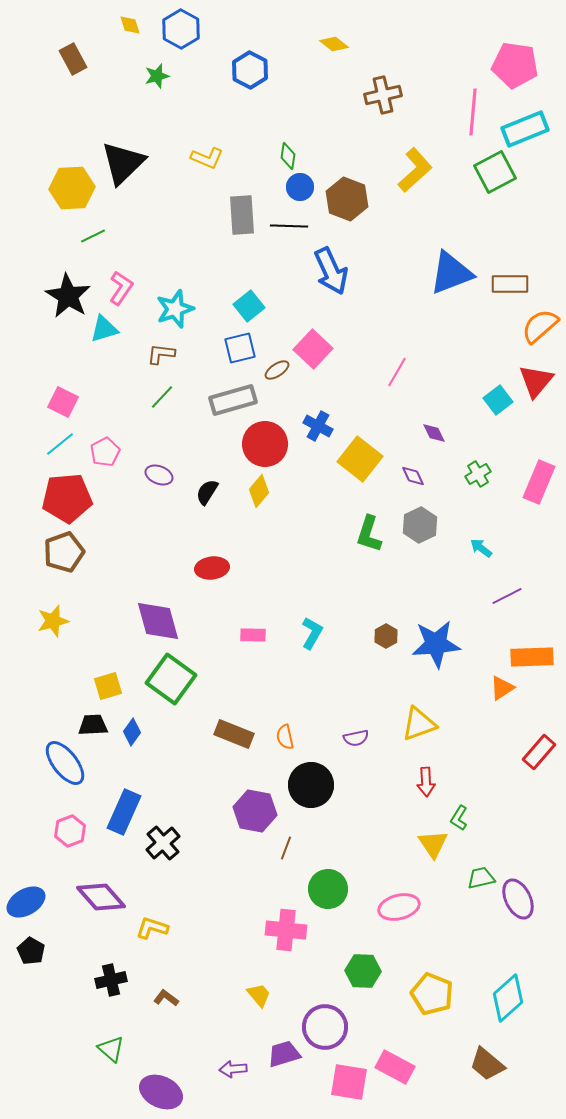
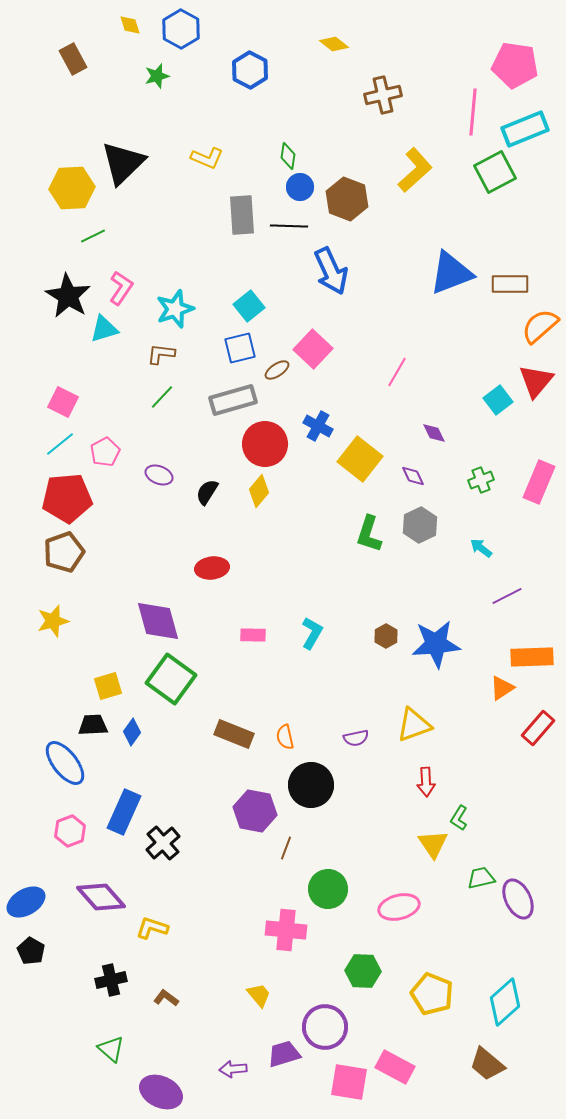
green cross at (478, 474): moved 3 px right, 6 px down; rotated 10 degrees clockwise
yellow triangle at (419, 724): moved 5 px left, 1 px down
red rectangle at (539, 752): moved 1 px left, 24 px up
cyan diamond at (508, 998): moved 3 px left, 4 px down
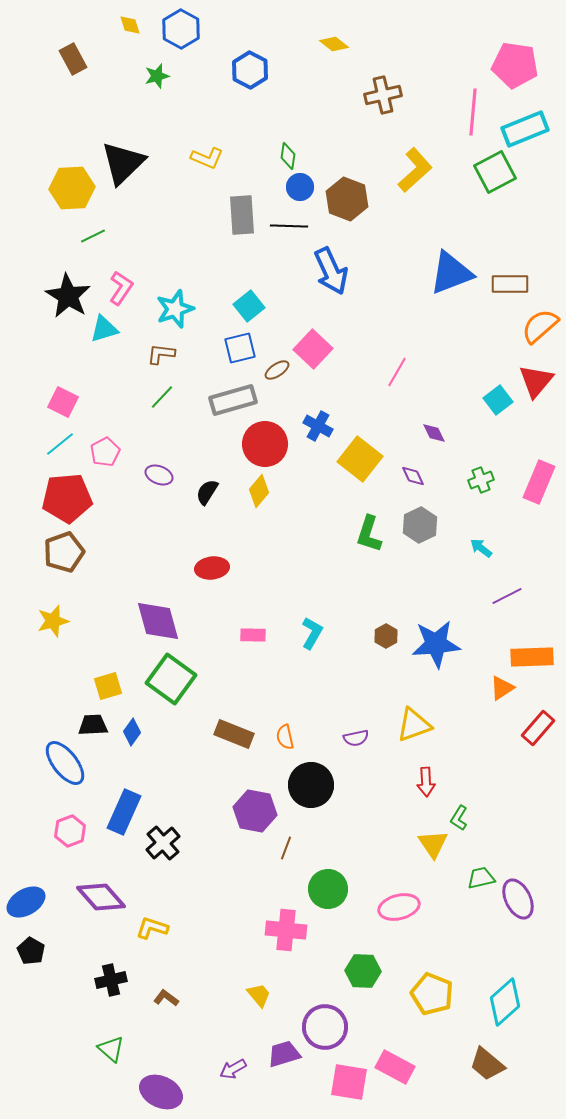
purple arrow at (233, 1069): rotated 24 degrees counterclockwise
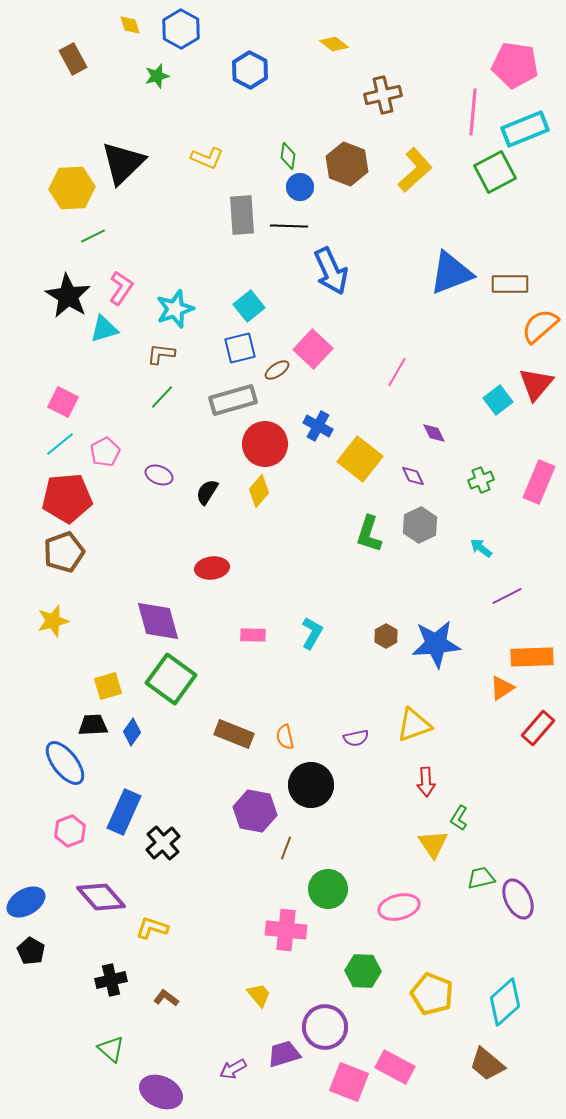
brown hexagon at (347, 199): moved 35 px up
red triangle at (536, 381): moved 3 px down
pink square at (349, 1082): rotated 12 degrees clockwise
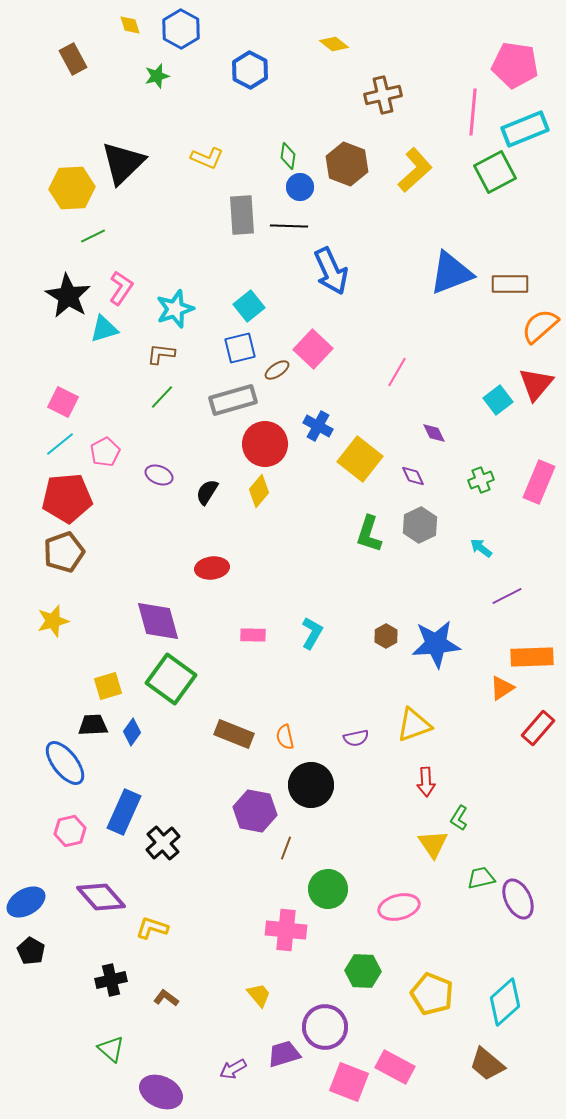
pink hexagon at (70, 831): rotated 8 degrees clockwise
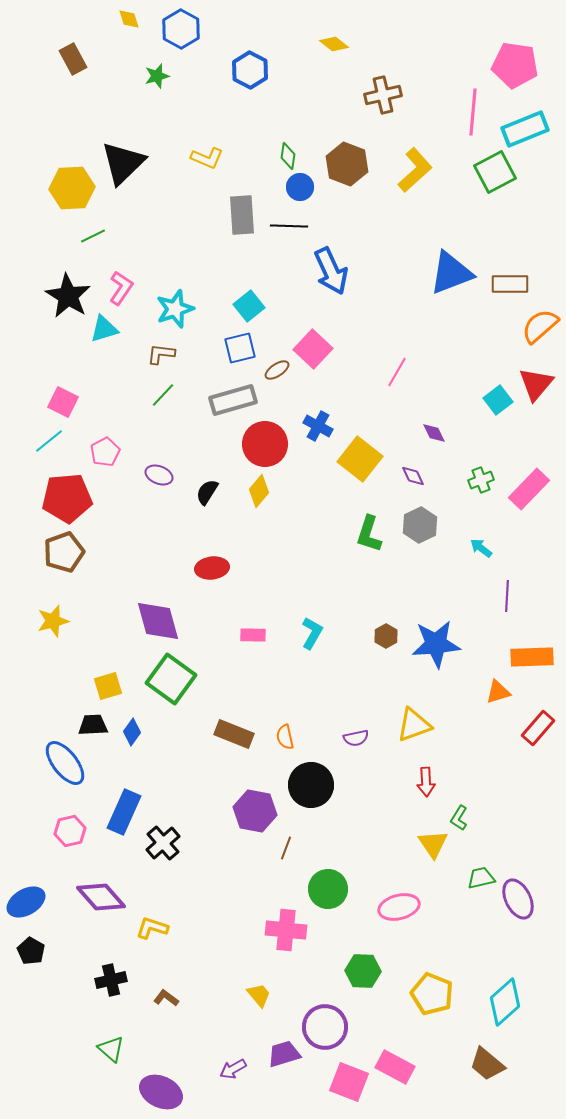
yellow diamond at (130, 25): moved 1 px left, 6 px up
green line at (162, 397): moved 1 px right, 2 px up
cyan line at (60, 444): moved 11 px left, 3 px up
pink rectangle at (539, 482): moved 10 px left, 7 px down; rotated 21 degrees clockwise
purple line at (507, 596): rotated 60 degrees counterclockwise
orange triangle at (502, 688): moved 4 px left, 4 px down; rotated 16 degrees clockwise
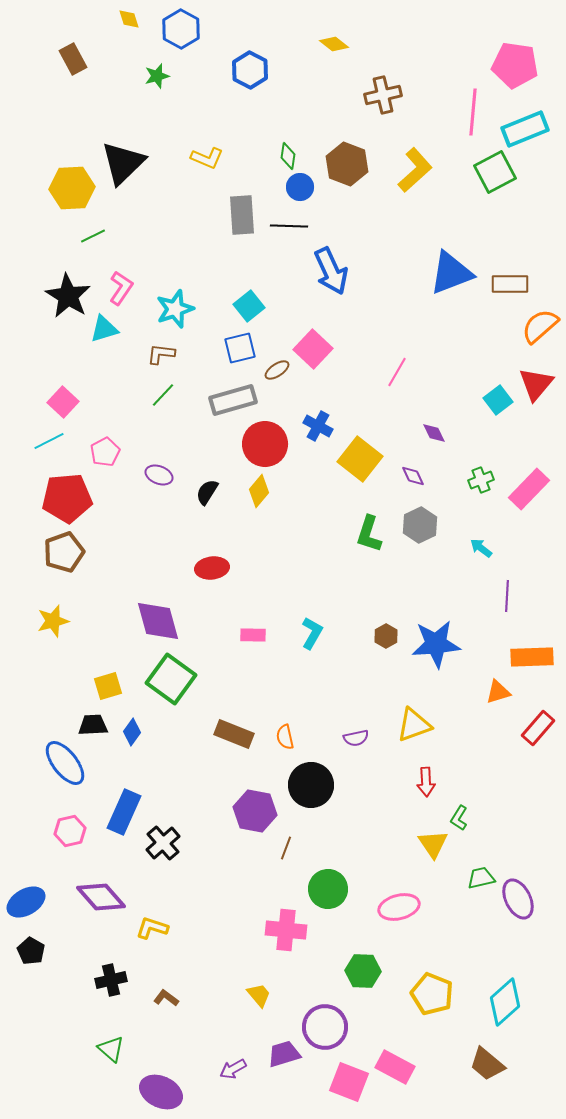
pink square at (63, 402): rotated 16 degrees clockwise
cyan line at (49, 441): rotated 12 degrees clockwise
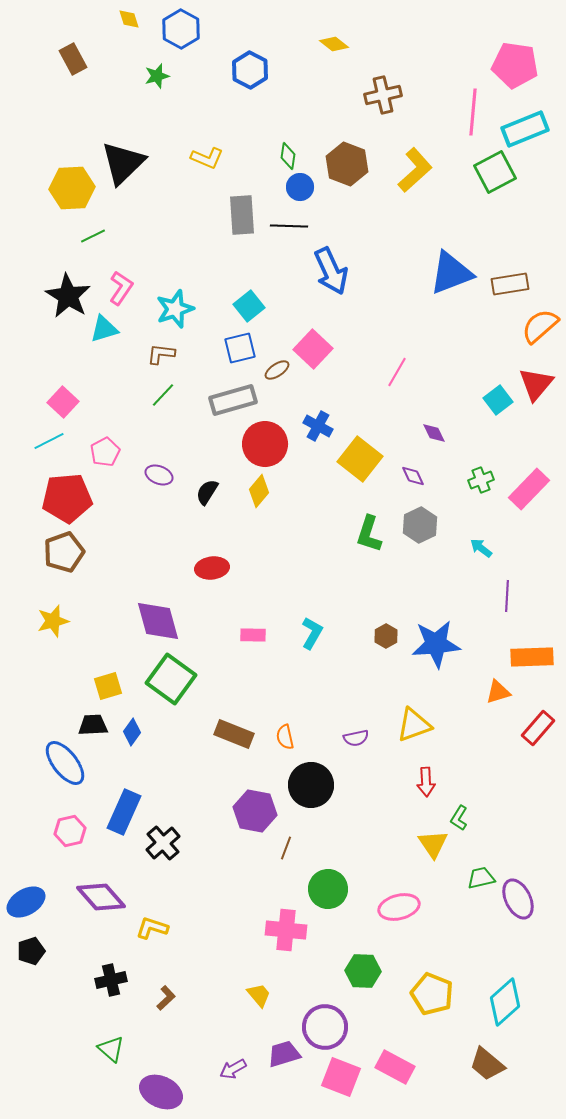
brown rectangle at (510, 284): rotated 9 degrees counterclockwise
black pentagon at (31, 951): rotated 24 degrees clockwise
brown L-shape at (166, 998): rotated 100 degrees clockwise
pink square at (349, 1082): moved 8 px left, 5 px up
